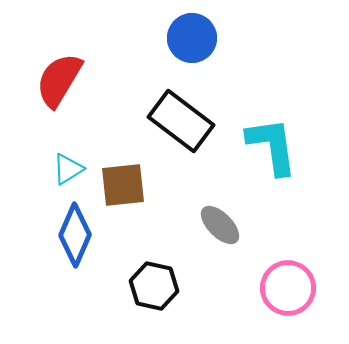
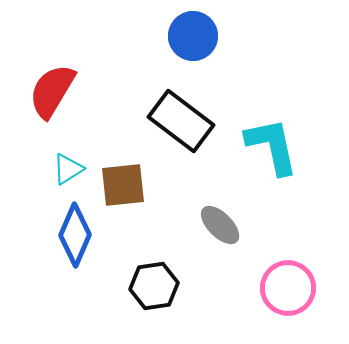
blue circle: moved 1 px right, 2 px up
red semicircle: moved 7 px left, 11 px down
cyan L-shape: rotated 4 degrees counterclockwise
black hexagon: rotated 21 degrees counterclockwise
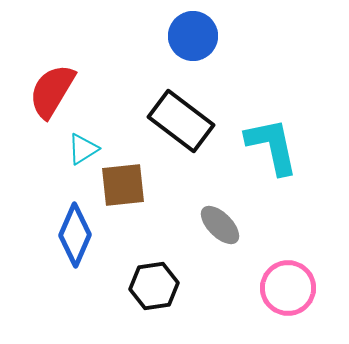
cyan triangle: moved 15 px right, 20 px up
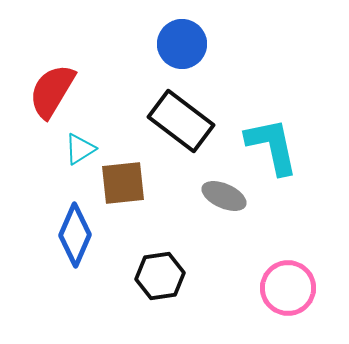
blue circle: moved 11 px left, 8 px down
cyan triangle: moved 3 px left
brown square: moved 2 px up
gray ellipse: moved 4 px right, 29 px up; rotated 21 degrees counterclockwise
black hexagon: moved 6 px right, 10 px up
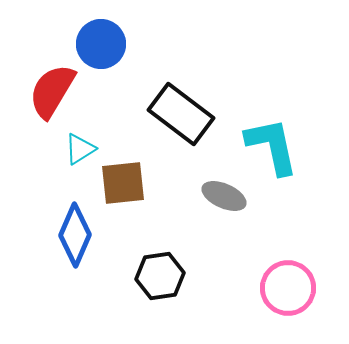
blue circle: moved 81 px left
black rectangle: moved 7 px up
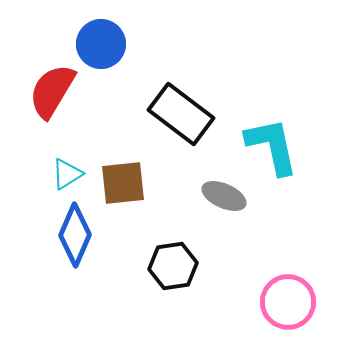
cyan triangle: moved 13 px left, 25 px down
black hexagon: moved 13 px right, 10 px up
pink circle: moved 14 px down
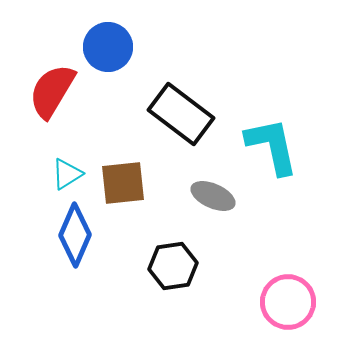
blue circle: moved 7 px right, 3 px down
gray ellipse: moved 11 px left
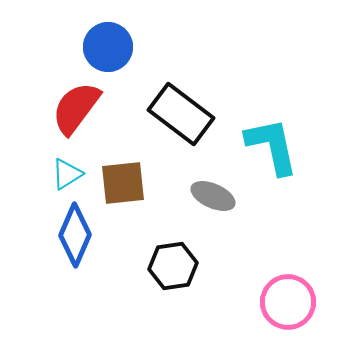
red semicircle: moved 24 px right, 17 px down; rotated 6 degrees clockwise
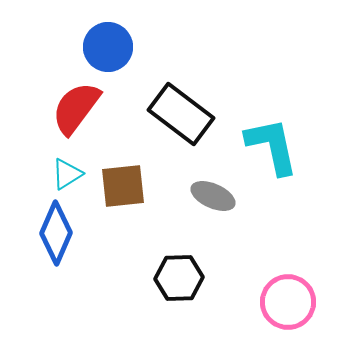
brown square: moved 3 px down
blue diamond: moved 19 px left, 2 px up
black hexagon: moved 6 px right, 12 px down; rotated 6 degrees clockwise
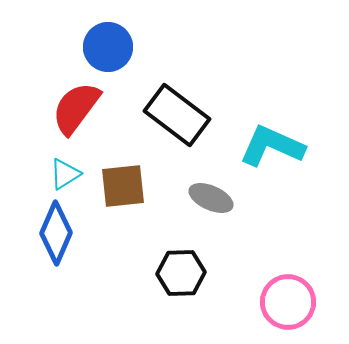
black rectangle: moved 4 px left, 1 px down
cyan L-shape: rotated 54 degrees counterclockwise
cyan triangle: moved 2 px left
gray ellipse: moved 2 px left, 2 px down
black hexagon: moved 2 px right, 5 px up
